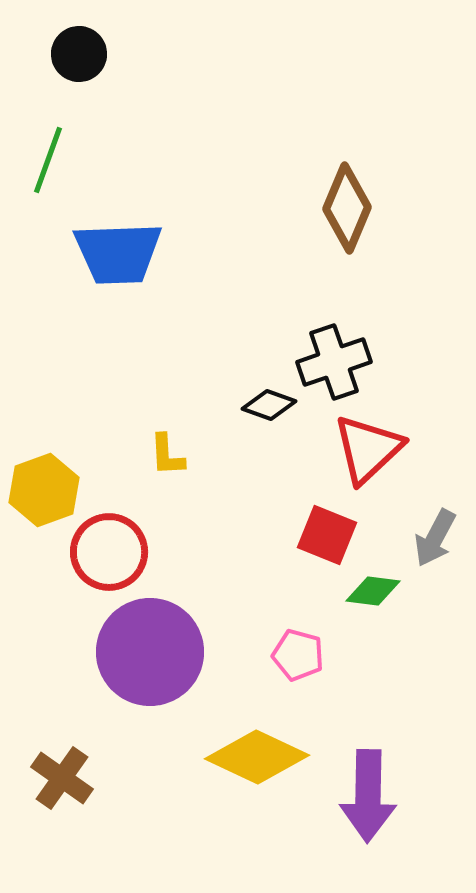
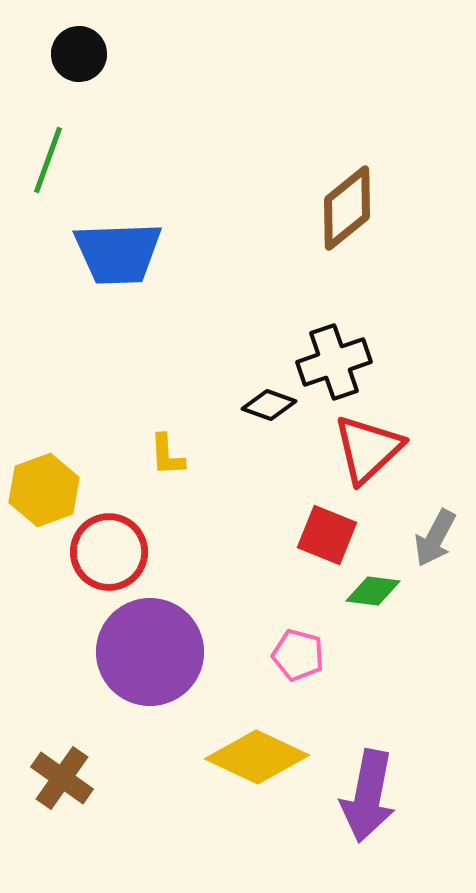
brown diamond: rotated 28 degrees clockwise
purple arrow: rotated 10 degrees clockwise
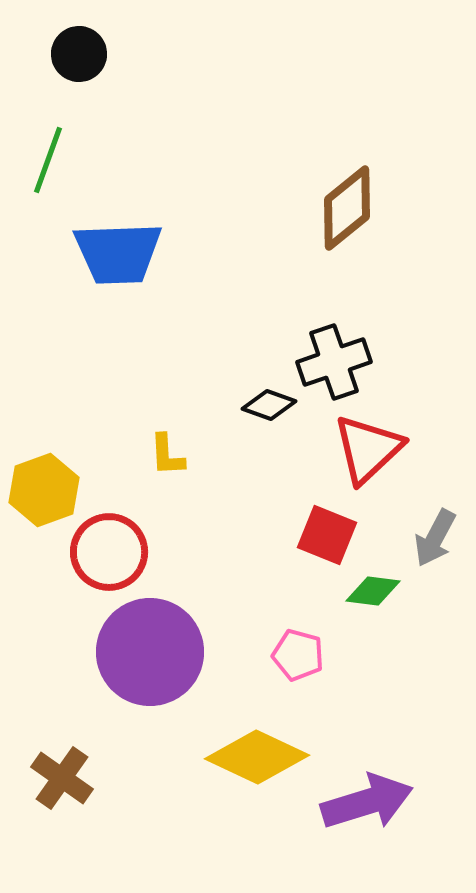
purple arrow: moved 1 px left, 6 px down; rotated 118 degrees counterclockwise
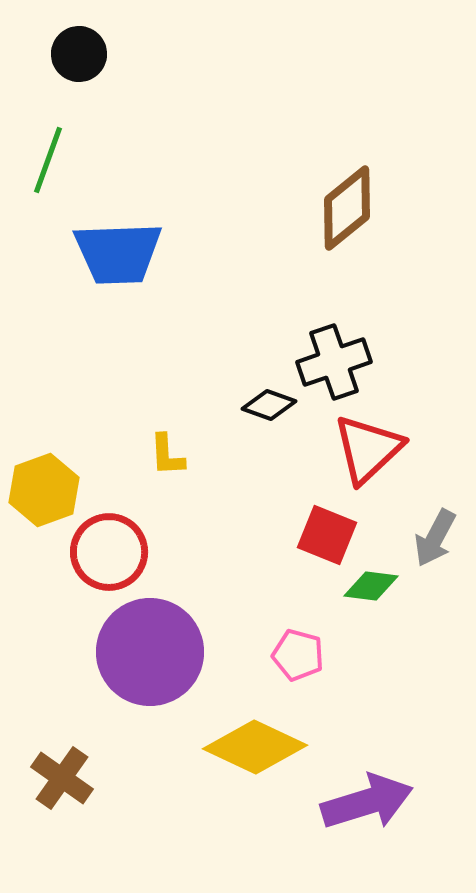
green diamond: moved 2 px left, 5 px up
yellow diamond: moved 2 px left, 10 px up
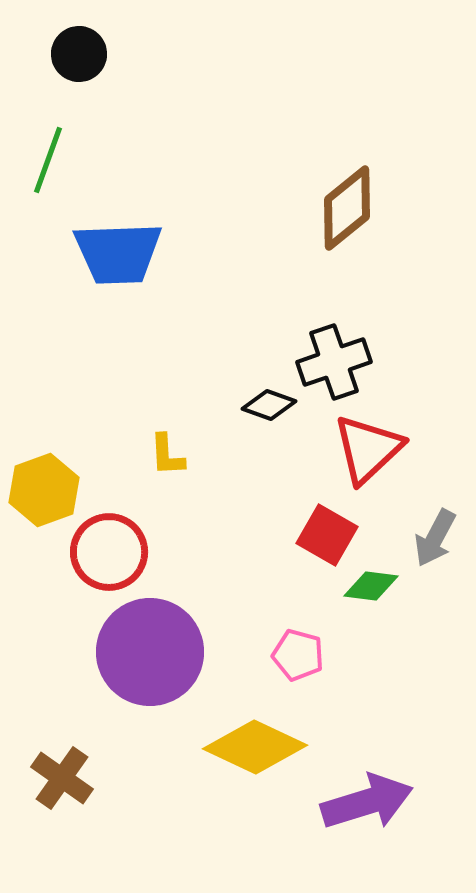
red square: rotated 8 degrees clockwise
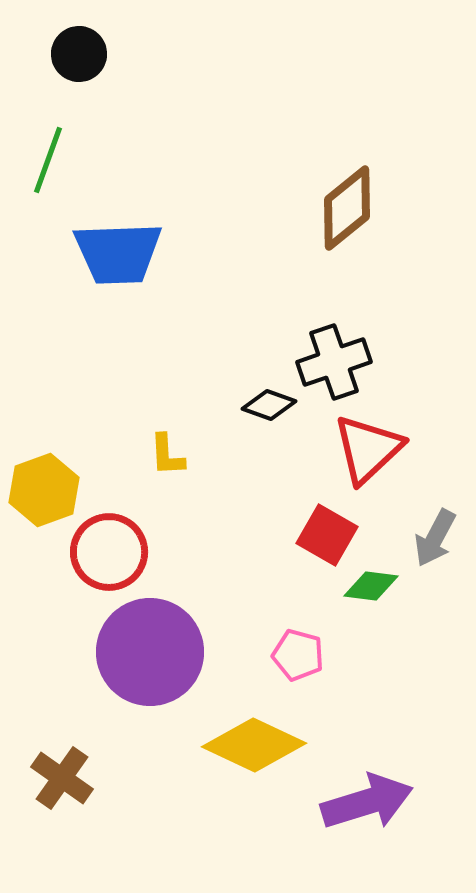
yellow diamond: moved 1 px left, 2 px up
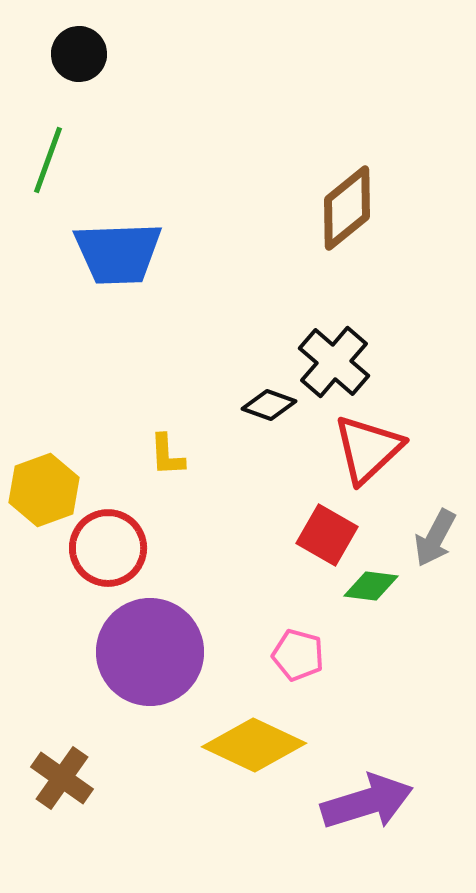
black cross: rotated 30 degrees counterclockwise
red circle: moved 1 px left, 4 px up
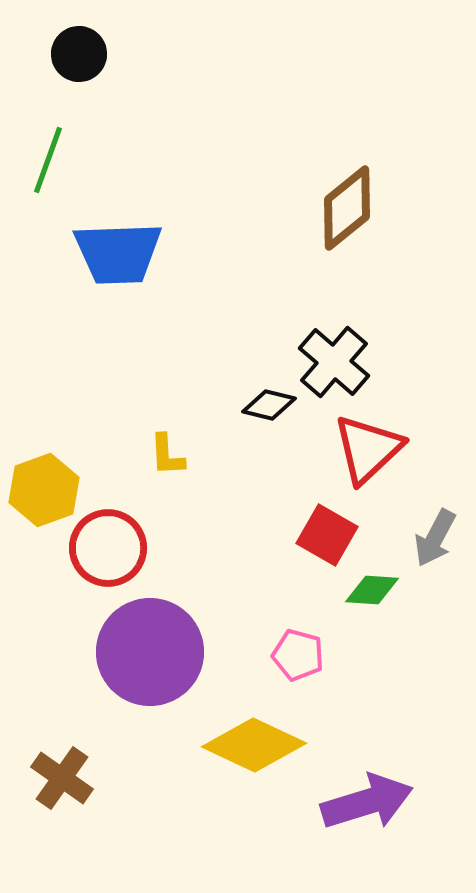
black diamond: rotated 6 degrees counterclockwise
green diamond: moved 1 px right, 4 px down; rotated 4 degrees counterclockwise
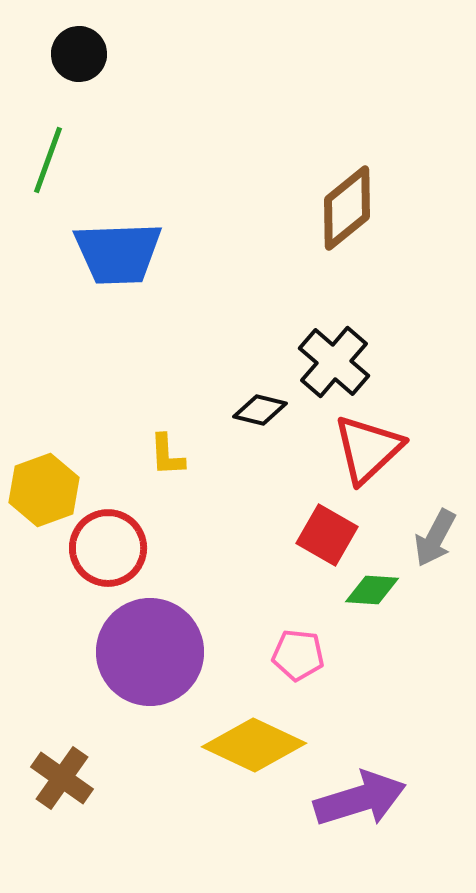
black diamond: moved 9 px left, 5 px down
pink pentagon: rotated 9 degrees counterclockwise
purple arrow: moved 7 px left, 3 px up
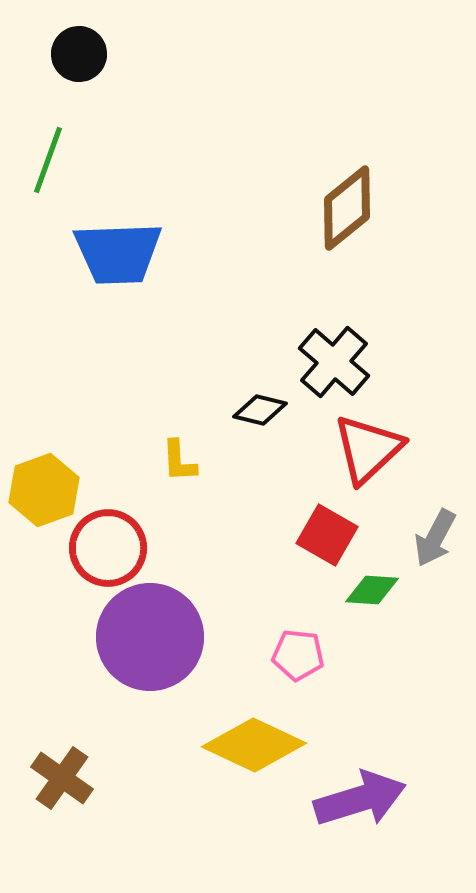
yellow L-shape: moved 12 px right, 6 px down
purple circle: moved 15 px up
